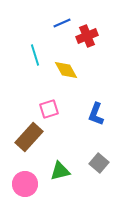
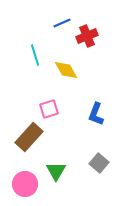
green triangle: moved 4 px left; rotated 45 degrees counterclockwise
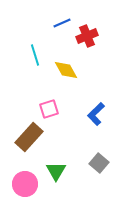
blue L-shape: rotated 25 degrees clockwise
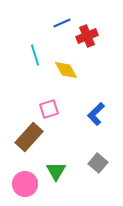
gray square: moved 1 px left
